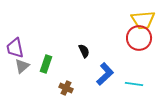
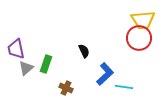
purple trapezoid: moved 1 px right, 1 px down
gray triangle: moved 4 px right, 2 px down
cyan line: moved 10 px left, 3 px down
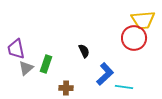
red circle: moved 5 px left
brown cross: rotated 24 degrees counterclockwise
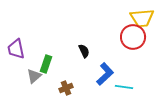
yellow trapezoid: moved 1 px left, 2 px up
red circle: moved 1 px left, 1 px up
gray triangle: moved 8 px right, 8 px down
brown cross: rotated 24 degrees counterclockwise
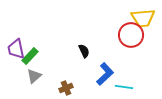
yellow trapezoid: moved 1 px right
red circle: moved 2 px left, 2 px up
green rectangle: moved 16 px left, 8 px up; rotated 24 degrees clockwise
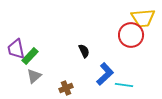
cyan line: moved 2 px up
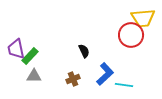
gray triangle: rotated 42 degrees clockwise
brown cross: moved 7 px right, 9 px up
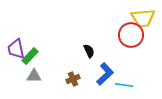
black semicircle: moved 5 px right
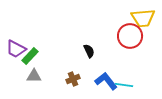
red circle: moved 1 px left, 1 px down
purple trapezoid: rotated 50 degrees counterclockwise
blue L-shape: moved 1 px right, 7 px down; rotated 85 degrees counterclockwise
